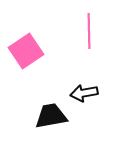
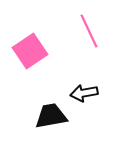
pink line: rotated 24 degrees counterclockwise
pink square: moved 4 px right
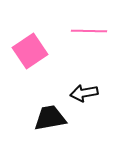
pink line: rotated 64 degrees counterclockwise
black trapezoid: moved 1 px left, 2 px down
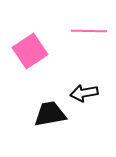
black trapezoid: moved 4 px up
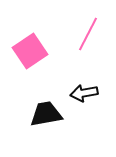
pink line: moved 1 px left, 3 px down; rotated 64 degrees counterclockwise
black trapezoid: moved 4 px left
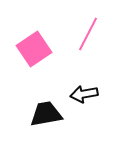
pink square: moved 4 px right, 2 px up
black arrow: moved 1 px down
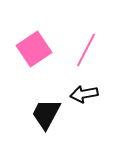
pink line: moved 2 px left, 16 px down
black trapezoid: rotated 52 degrees counterclockwise
